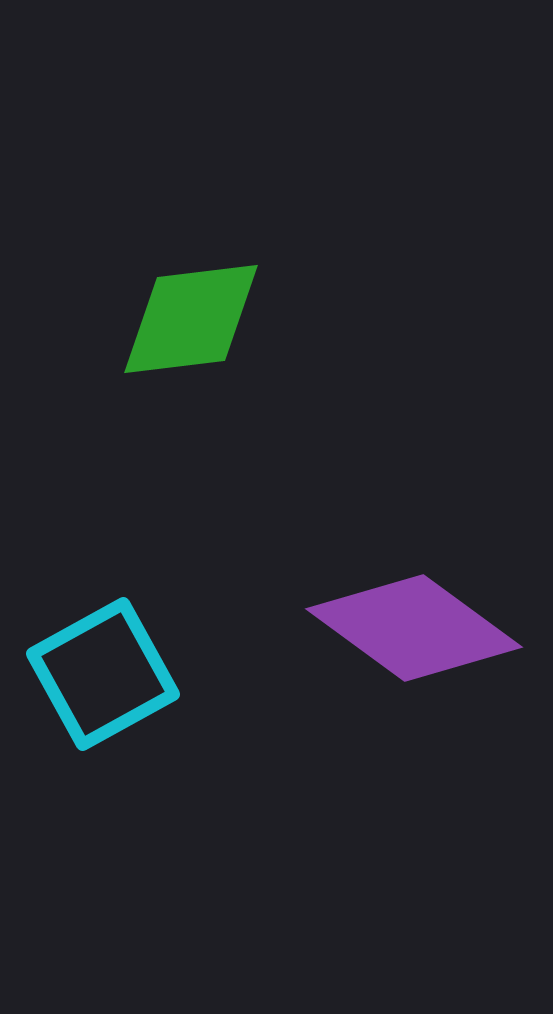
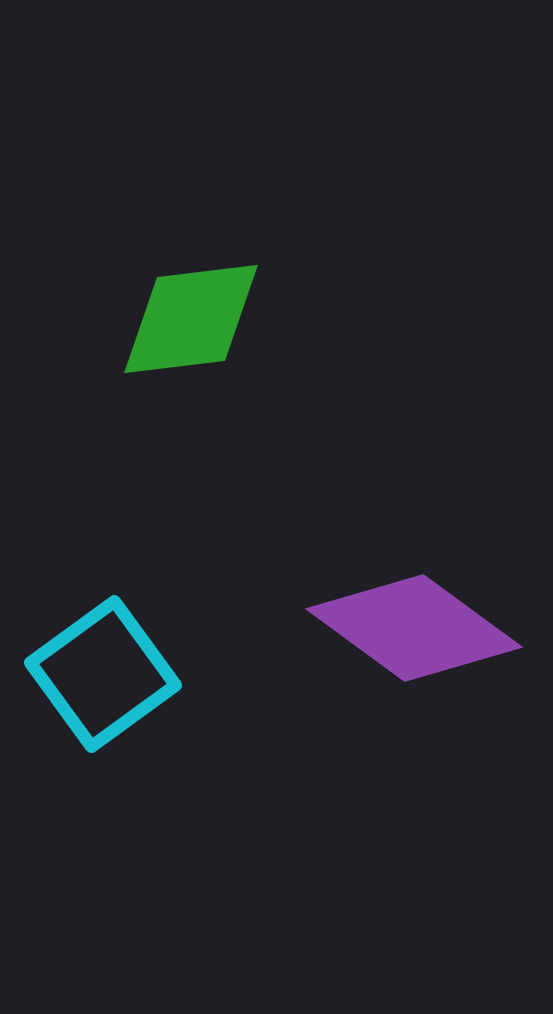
cyan square: rotated 7 degrees counterclockwise
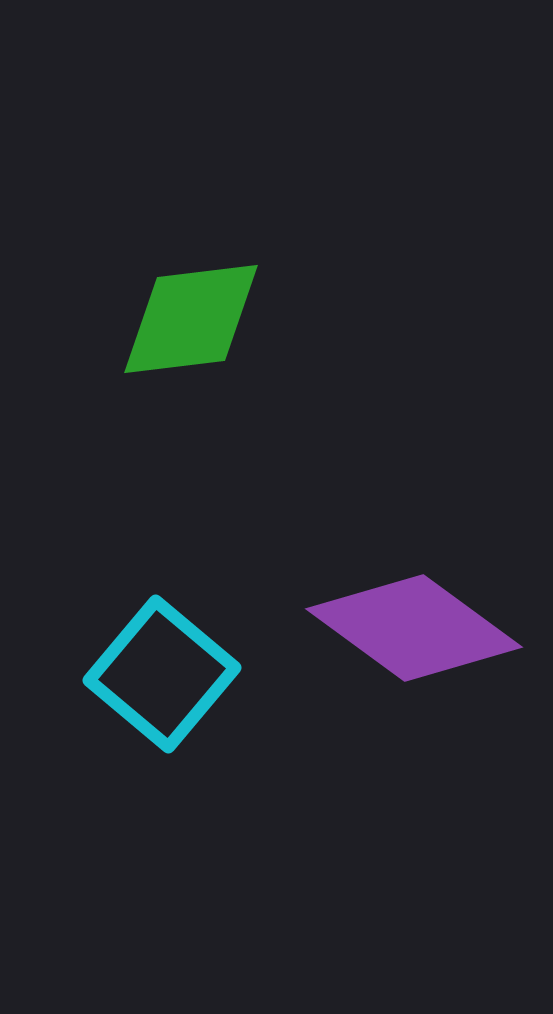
cyan square: moved 59 px right; rotated 14 degrees counterclockwise
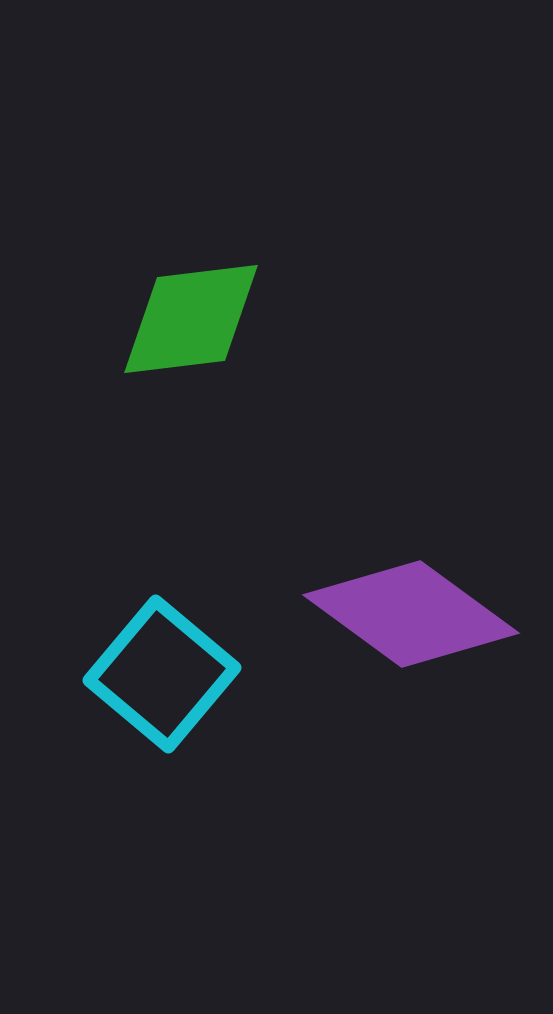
purple diamond: moved 3 px left, 14 px up
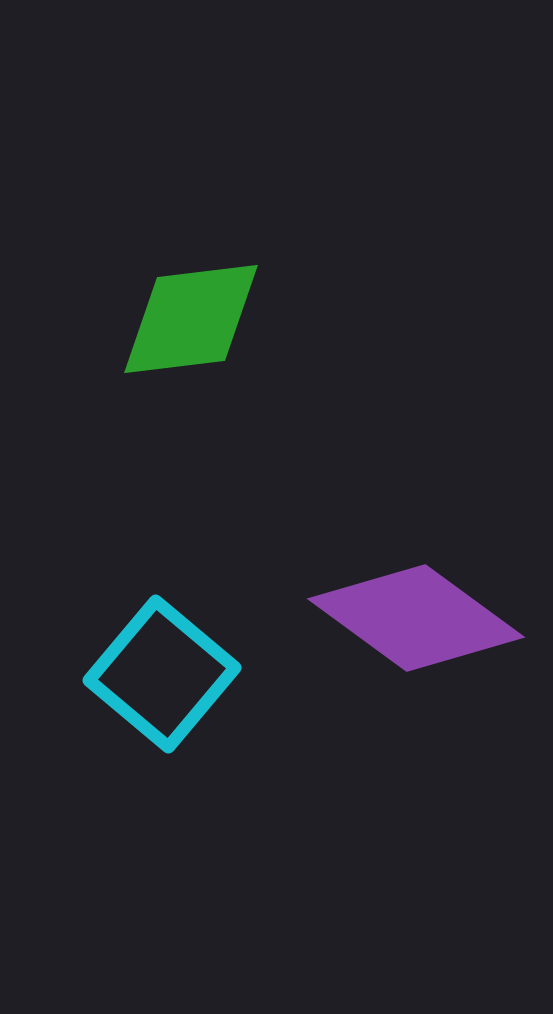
purple diamond: moved 5 px right, 4 px down
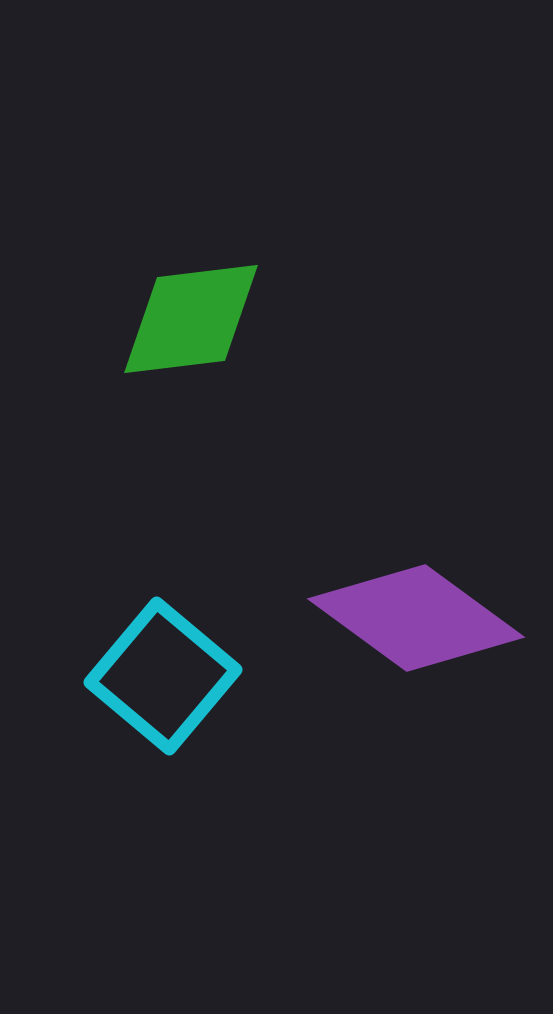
cyan square: moved 1 px right, 2 px down
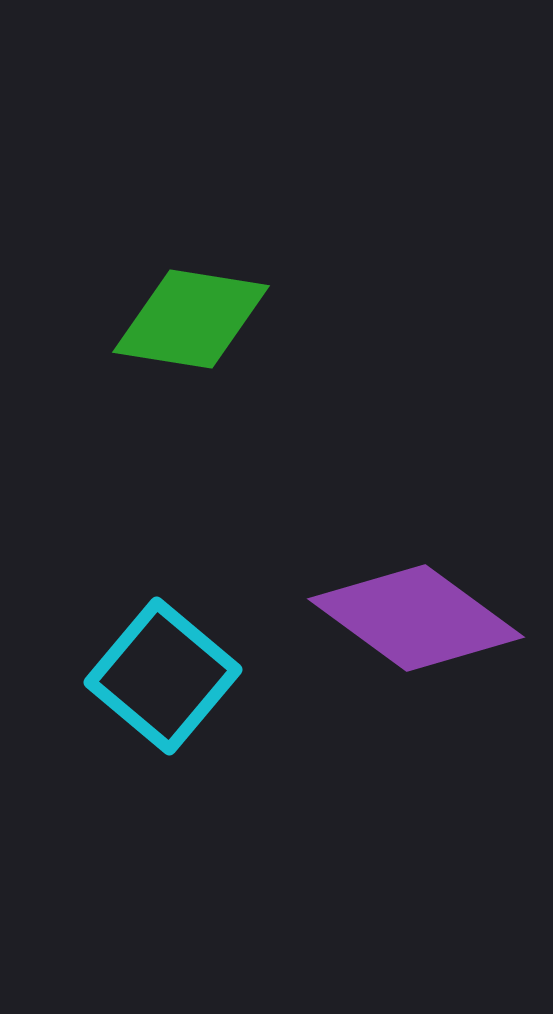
green diamond: rotated 16 degrees clockwise
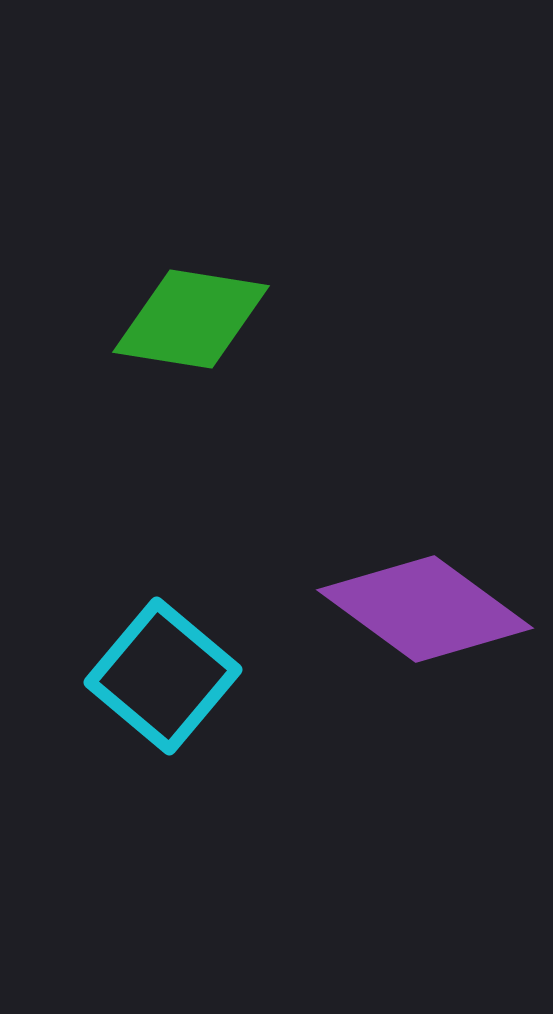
purple diamond: moved 9 px right, 9 px up
